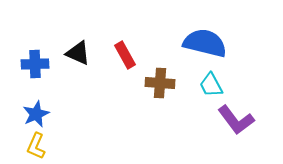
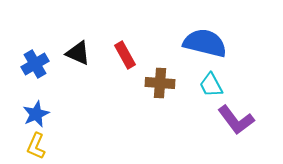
blue cross: rotated 28 degrees counterclockwise
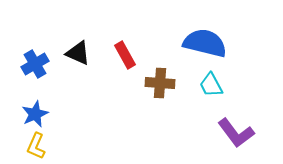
blue star: moved 1 px left
purple L-shape: moved 13 px down
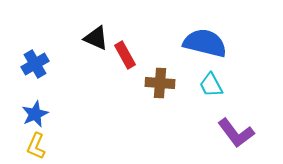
black triangle: moved 18 px right, 15 px up
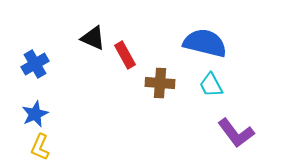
black triangle: moved 3 px left
yellow L-shape: moved 4 px right, 1 px down
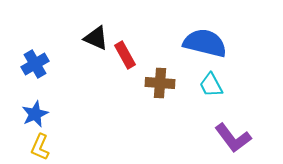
black triangle: moved 3 px right
purple L-shape: moved 3 px left, 5 px down
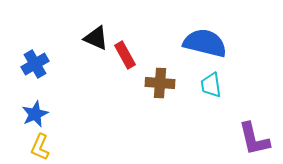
cyan trapezoid: rotated 20 degrees clockwise
purple L-shape: moved 21 px right, 1 px down; rotated 24 degrees clockwise
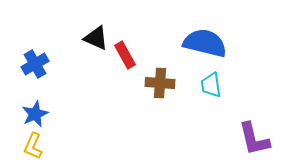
yellow L-shape: moved 7 px left, 1 px up
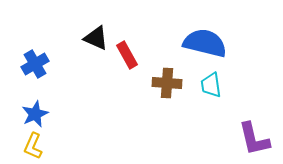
red rectangle: moved 2 px right
brown cross: moved 7 px right
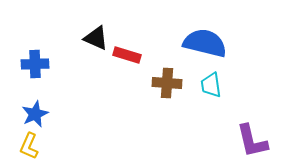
red rectangle: rotated 44 degrees counterclockwise
blue cross: rotated 28 degrees clockwise
purple L-shape: moved 2 px left, 2 px down
yellow L-shape: moved 4 px left
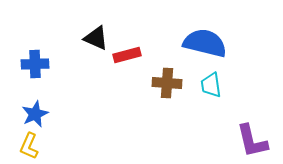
red rectangle: rotated 32 degrees counterclockwise
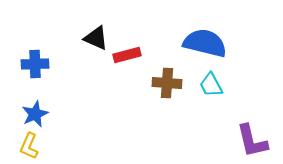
cyan trapezoid: rotated 20 degrees counterclockwise
